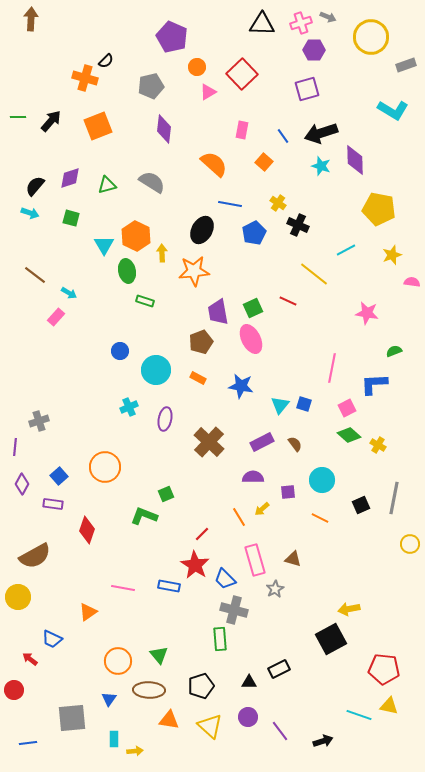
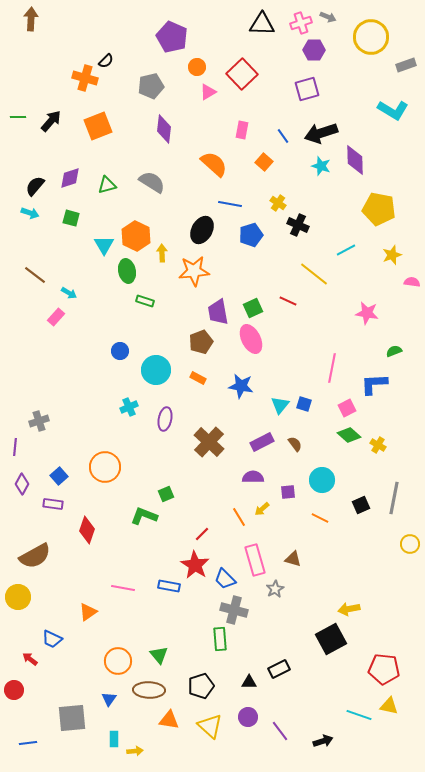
blue pentagon at (254, 233): moved 3 px left, 2 px down; rotated 10 degrees clockwise
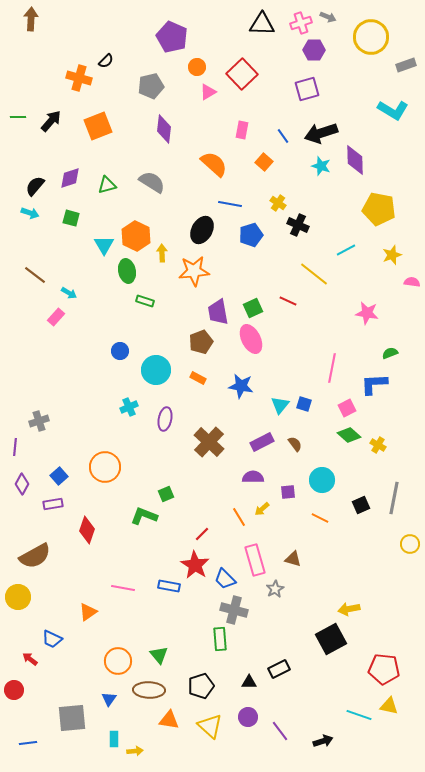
orange cross at (85, 78): moved 6 px left
green semicircle at (394, 351): moved 4 px left, 2 px down
purple rectangle at (53, 504): rotated 18 degrees counterclockwise
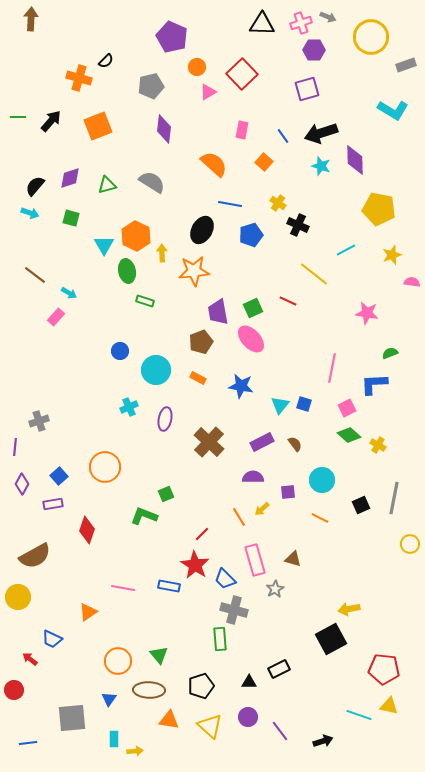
pink ellipse at (251, 339): rotated 16 degrees counterclockwise
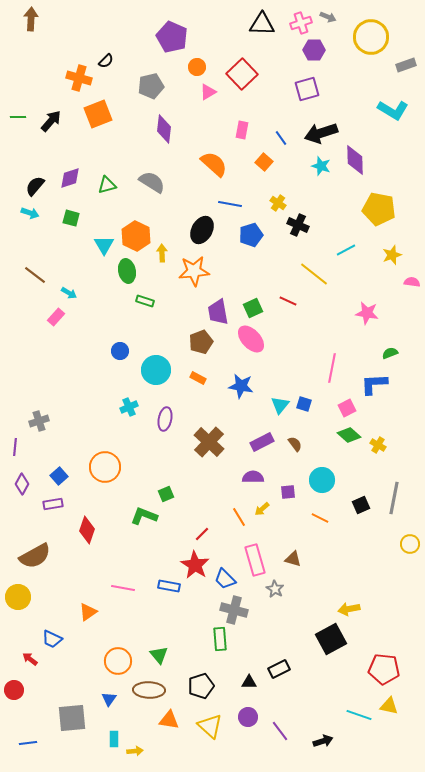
orange square at (98, 126): moved 12 px up
blue line at (283, 136): moved 2 px left, 2 px down
gray star at (275, 589): rotated 12 degrees counterclockwise
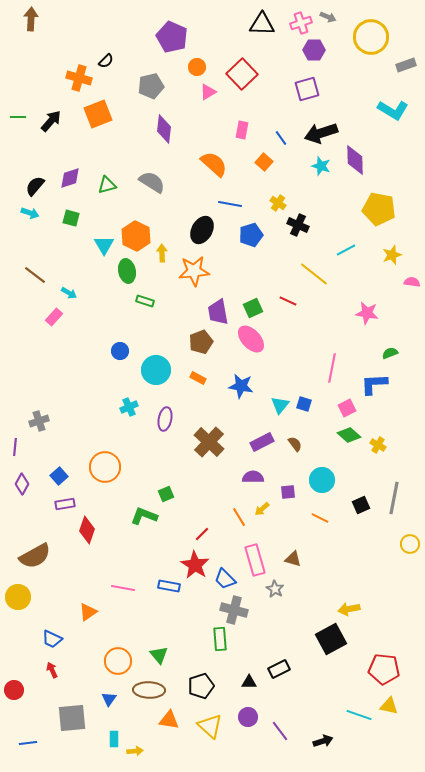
pink rectangle at (56, 317): moved 2 px left
purple rectangle at (53, 504): moved 12 px right
red arrow at (30, 659): moved 22 px right, 11 px down; rotated 28 degrees clockwise
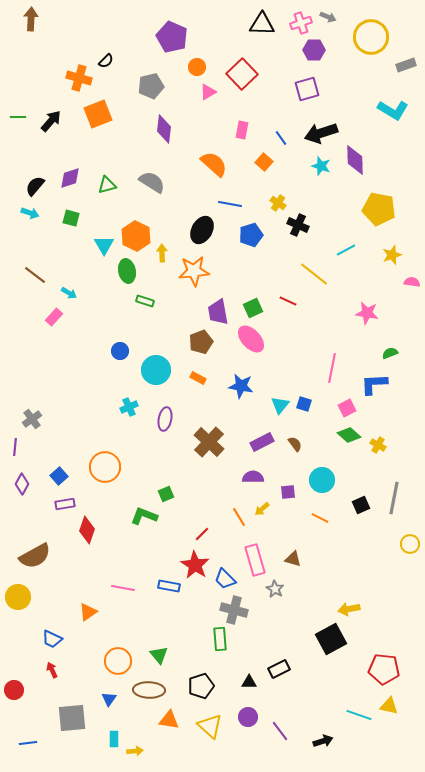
gray cross at (39, 421): moved 7 px left, 2 px up; rotated 18 degrees counterclockwise
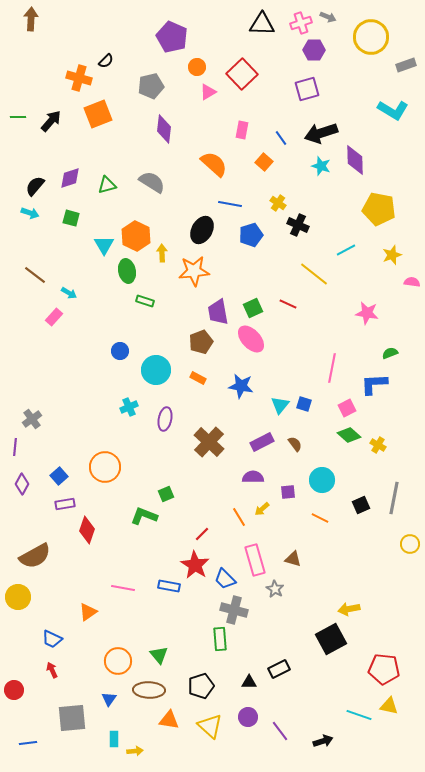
red line at (288, 301): moved 3 px down
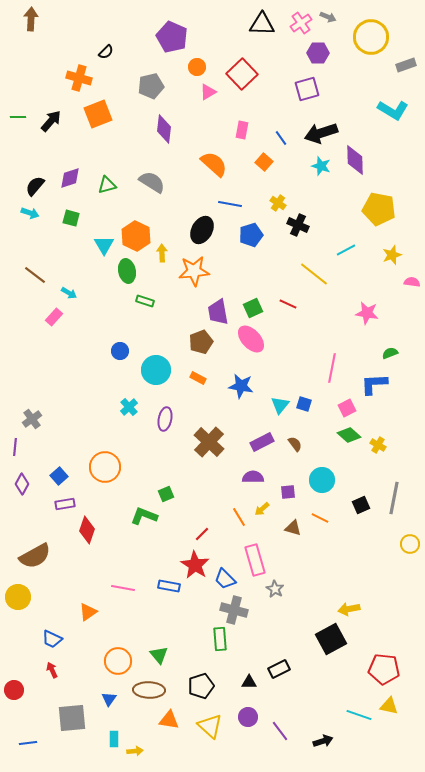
pink cross at (301, 23): rotated 15 degrees counterclockwise
purple hexagon at (314, 50): moved 4 px right, 3 px down
black semicircle at (106, 61): moved 9 px up
cyan cross at (129, 407): rotated 18 degrees counterclockwise
brown triangle at (293, 559): moved 31 px up
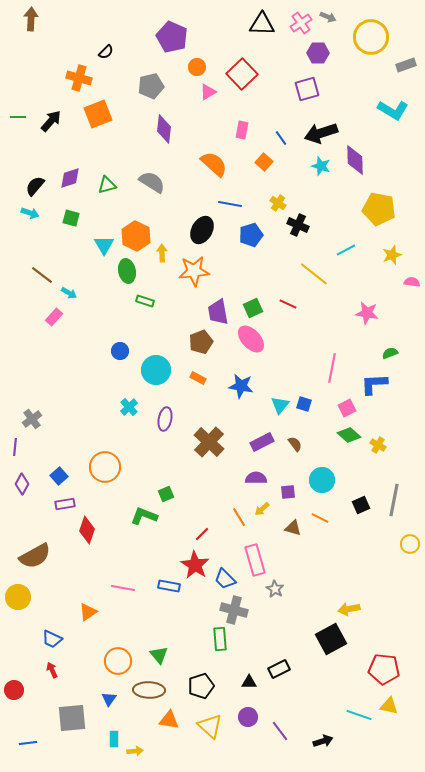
brown line at (35, 275): moved 7 px right
purple semicircle at (253, 477): moved 3 px right, 1 px down
gray line at (394, 498): moved 2 px down
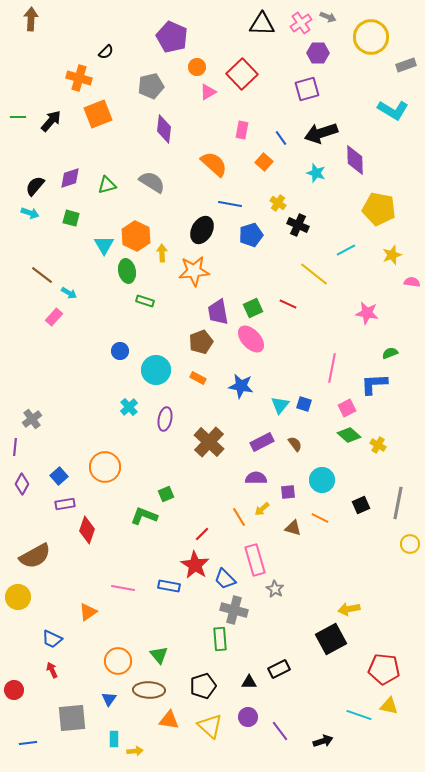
cyan star at (321, 166): moved 5 px left, 7 px down
gray line at (394, 500): moved 4 px right, 3 px down
black pentagon at (201, 686): moved 2 px right
